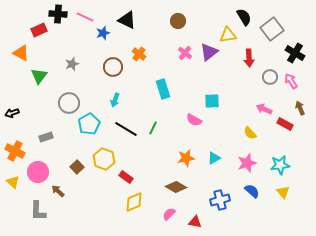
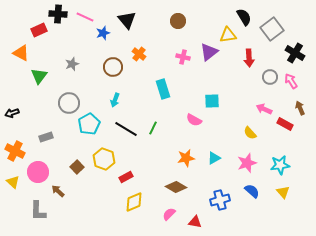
black triangle at (127, 20): rotated 24 degrees clockwise
pink cross at (185, 53): moved 2 px left, 4 px down; rotated 24 degrees counterclockwise
red rectangle at (126, 177): rotated 64 degrees counterclockwise
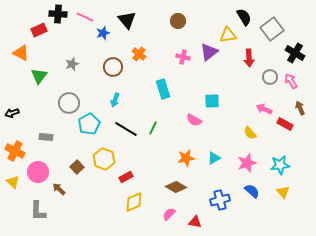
gray rectangle at (46, 137): rotated 24 degrees clockwise
brown arrow at (58, 191): moved 1 px right, 2 px up
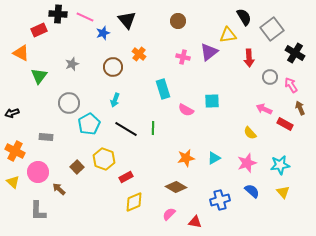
pink arrow at (291, 81): moved 4 px down
pink semicircle at (194, 120): moved 8 px left, 10 px up
green line at (153, 128): rotated 24 degrees counterclockwise
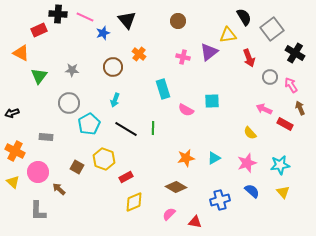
red arrow at (249, 58): rotated 18 degrees counterclockwise
gray star at (72, 64): moved 6 px down; rotated 24 degrees clockwise
brown square at (77, 167): rotated 16 degrees counterclockwise
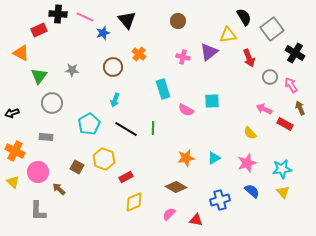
gray circle at (69, 103): moved 17 px left
cyan star at (280, 165): moved 2 px right, 4 px down
red triangle at (195, 222): moved 1 px right, 2 px up
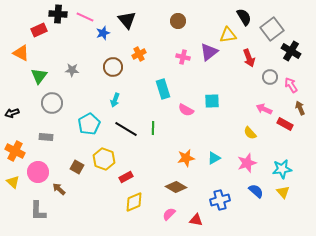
black cross at (295, 53): moved 4 px left, 2 px up
orange cross at (139, 54): rotated 24 degrees clockwise
blue semicircle at (252, 191): moved 4 px right
